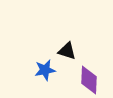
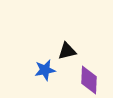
black triangle: rotated 30 degrees counterclockwise
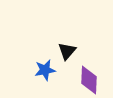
black triangle: rotated 36 degrees counterclockwise
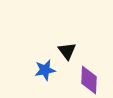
black triangle: rotated 18 degrees counterclockwise
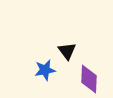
purple diamond: moved 1 px up
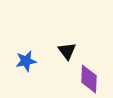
blue star: moved 19 px left, 9 px up
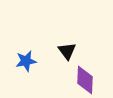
purple diamond: moved 4 px left, 1 px down
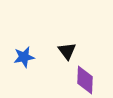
blue star: moved 2 px left, 4 px up
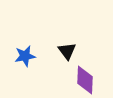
blue star: moved 1 px right, 1 px up
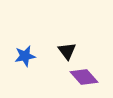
purple diamond: moved 1 px left, 3 px up; rotated 44 degrees counterclockwise
